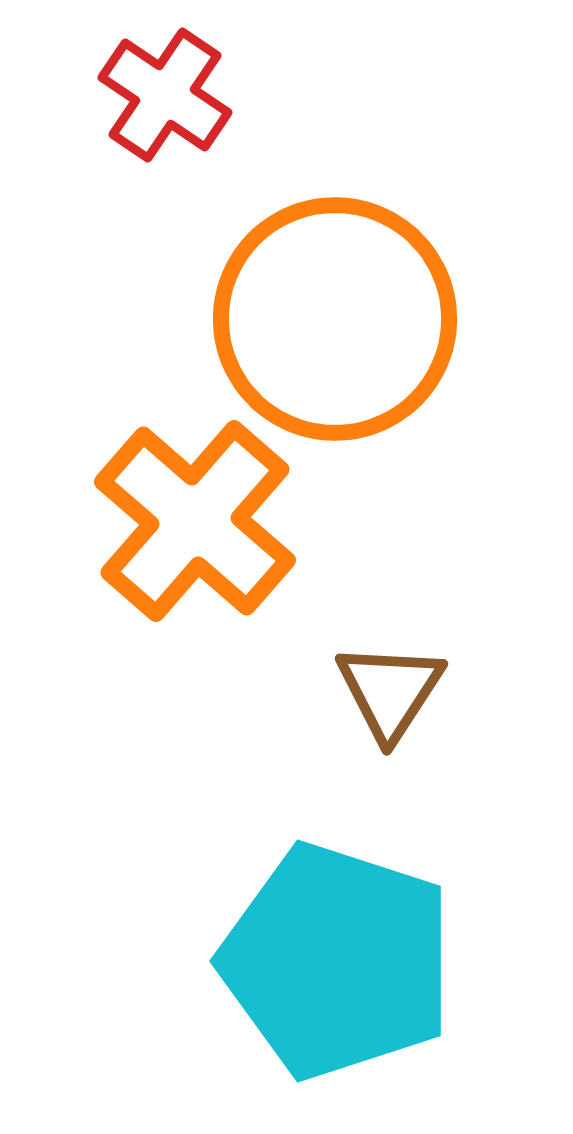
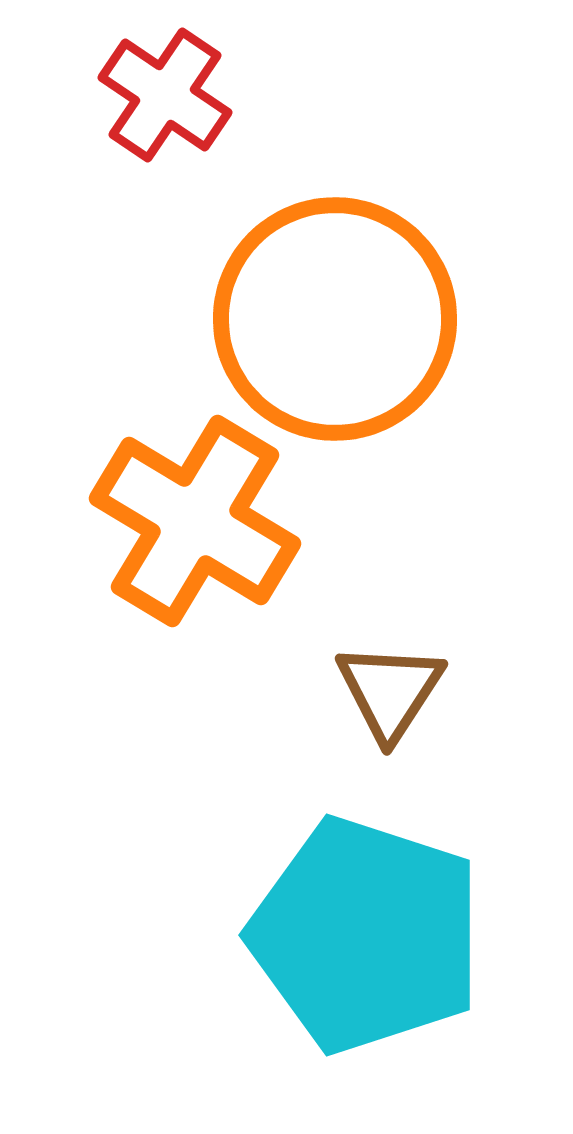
orange cross: rotated 10 degrees counterclockwise
cyan pentagon: moved 29 px right, 26 px up
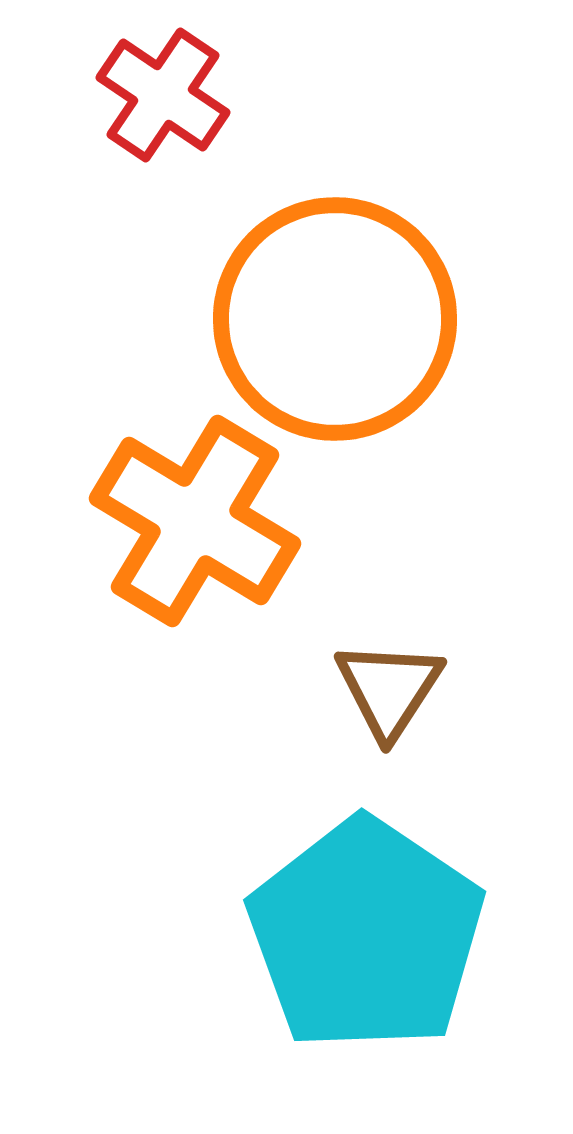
red cross: moved 2 px left
brown triangle: moved 1 px left, 2 px up
cyan pentagon: rotated 16 degrees clockwise
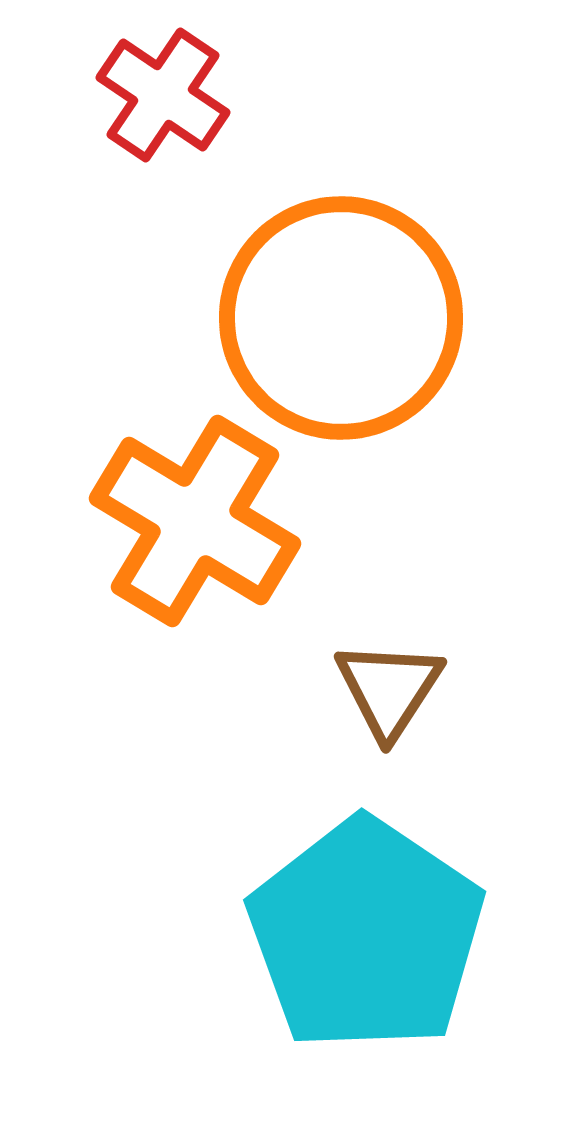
orange circle: moved 6 px right, 1 px up
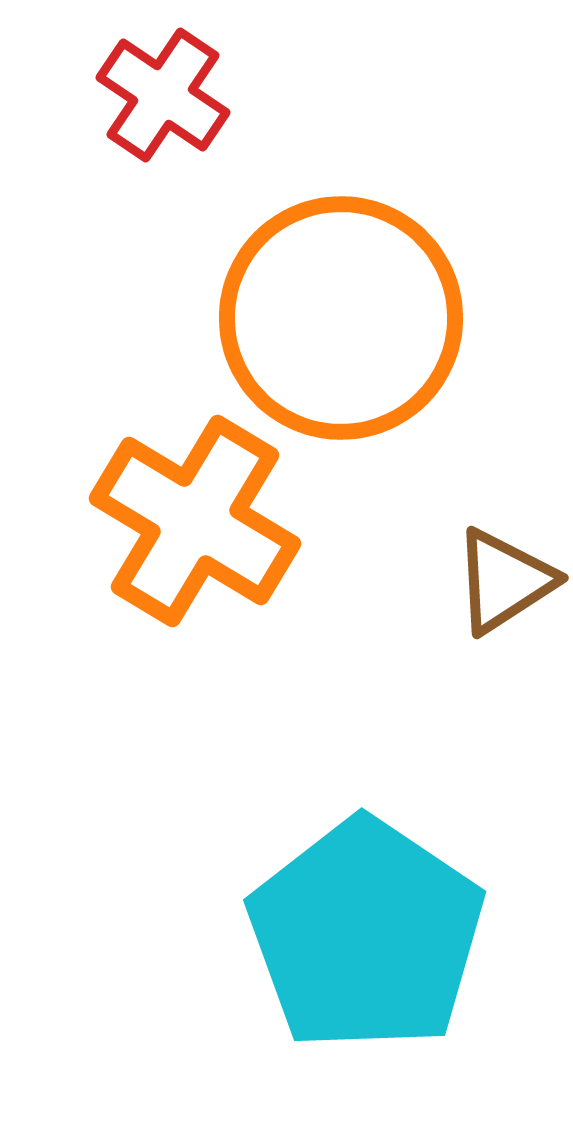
brown triangle: moved 115 px right, 108 px up; rotated 24 degrees clockwise
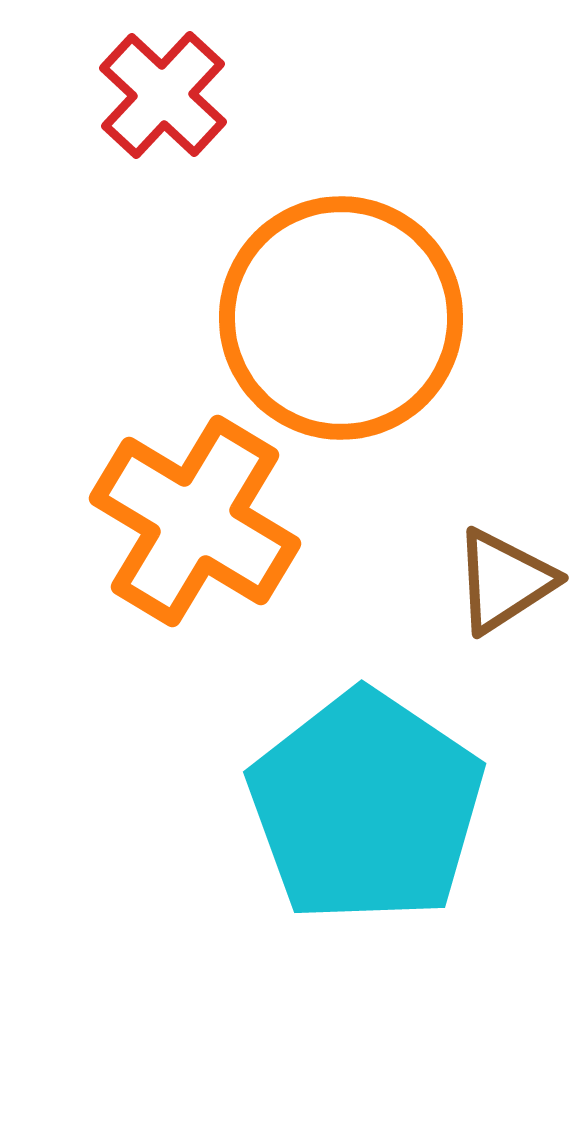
red cross: rotated 9 degrees clockwise
cyan pentagon: moved 128 px up
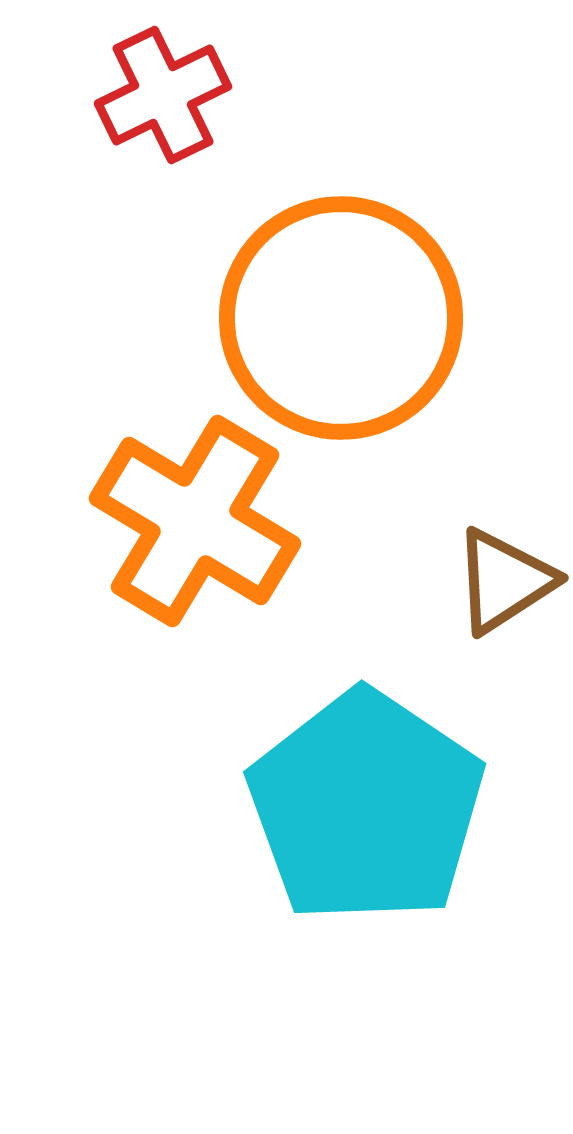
red cross: rotated 21 degrees clockwise
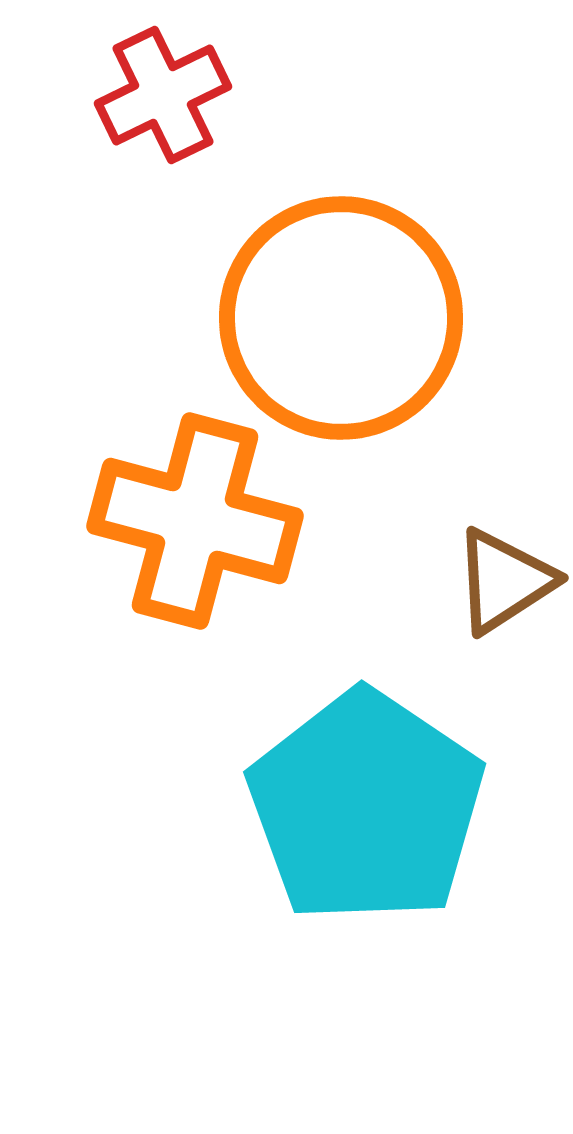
orange cross: rotated 16 degrees counterclockwise
